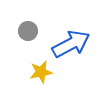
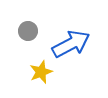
yellow star: rotated 10 degrees counterclockwise
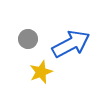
gray circle: moved 8 px down
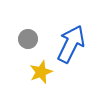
blue arrow: rotated 36 degrees counterclockwise
